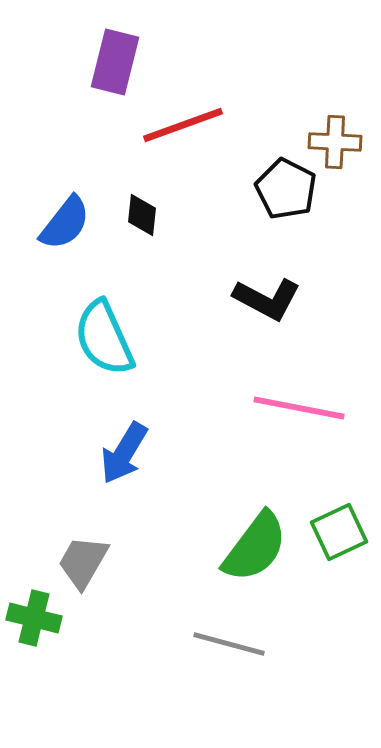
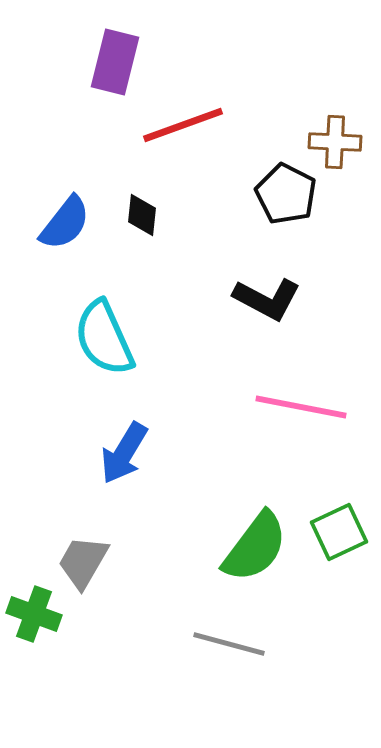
black pentagon: moved 5 px down
pink line: moved 2 px right, 1 px up
green cross: moved 4 px up; rotated 6 degrees clockwise
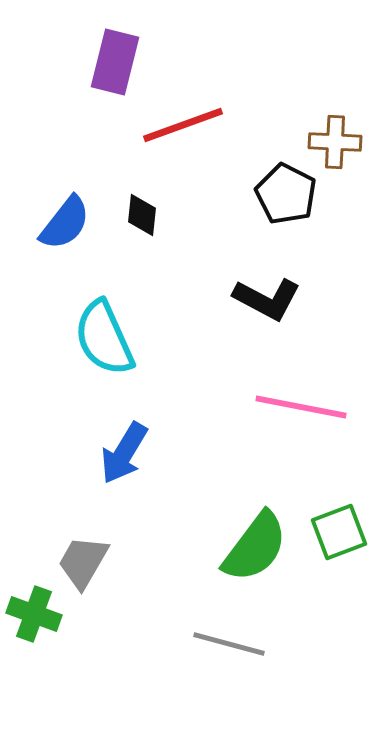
green square: rotated 4 degrees clockwise
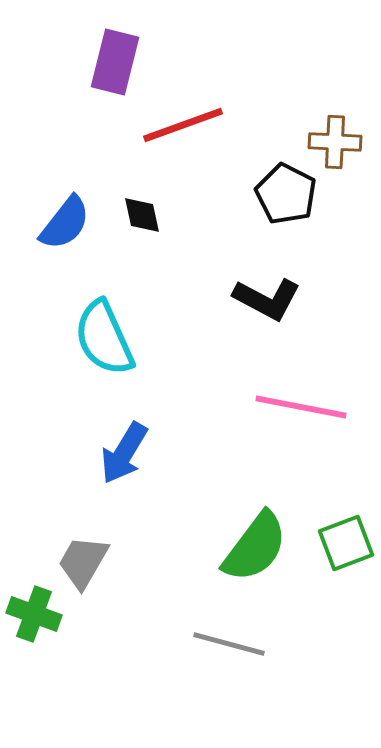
black diamond: rotated 18 degrees counterclockwise
green square: moved 7 px right, 11 px down
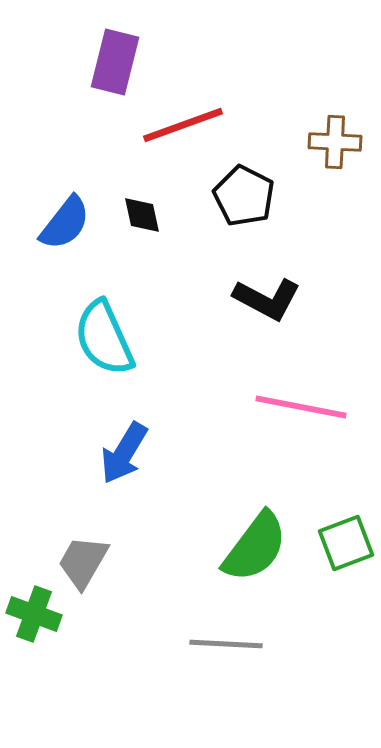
black pentagon: moved 42 px left, 2 px down
gray line: moved 3 px left; rotated 12 degrees counterclockwise
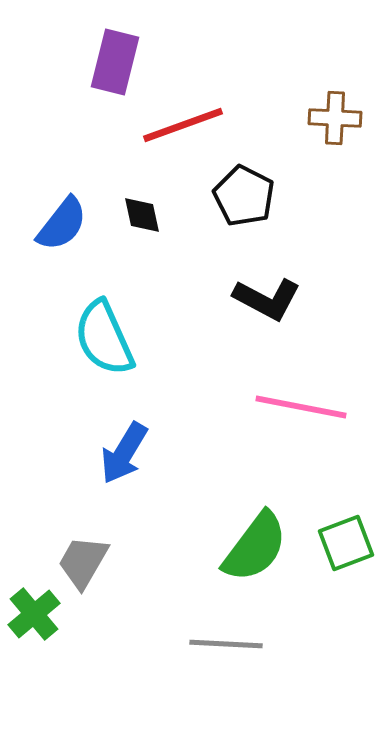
brown cross: moved 24 px up
blue semicircle: moved 3 px left, 1 px down
green cross: rotated 30 degrees clockwise
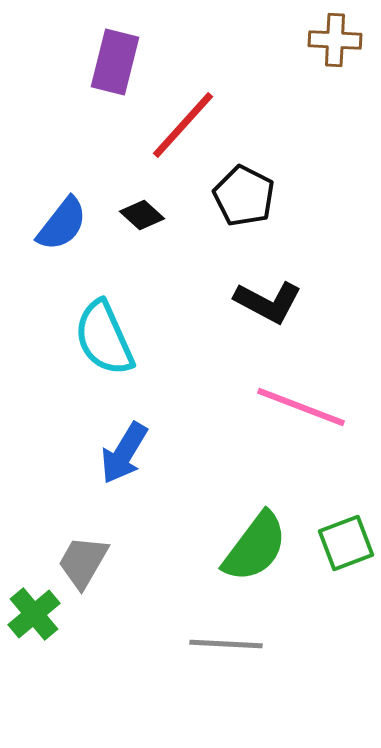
brown cross: moved 78 px up
red line: rotated 28 degrees counterclockwise
black diamond: rotated 36 degrees counterclockwise
black L-shape: moved 1 px right, 3 px down
pink line: rotated 10 degrees clockwise
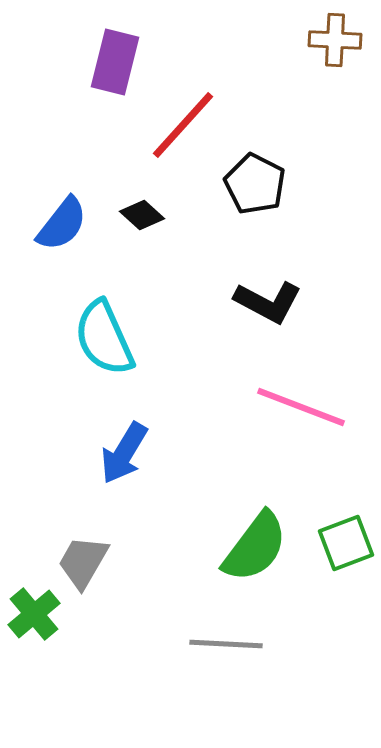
black pentagon: moved 11 px right, 12 px up
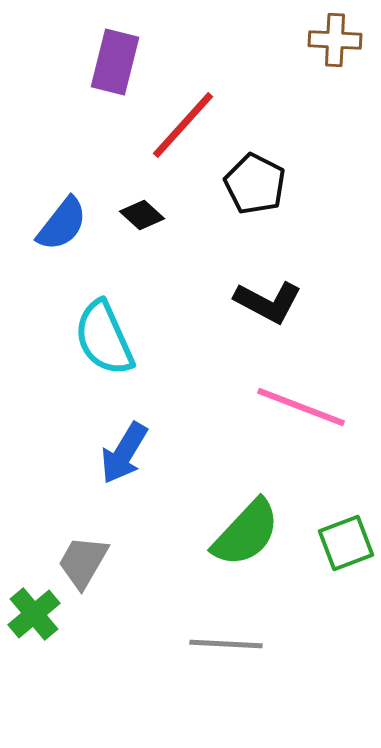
green semicircle: moved 9 px left, 14 px up; rotated 6 degrees clockwise
